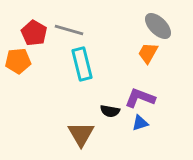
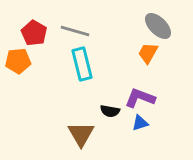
gray line: moved 6 px right, 1 px down
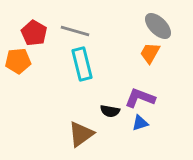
orange trapezoid: moved 2 px right
brown triangle: rotated 24 degrees clockwise
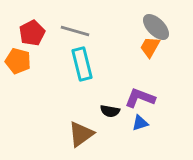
gray ellipse: moved 2 px left, 1 px down
red pentagon: moved 2 px left; rotated 15 degrees clockwise
orange trapezoid: moved 6 px up
orange pentagon: rotated 20 degrees clockwise
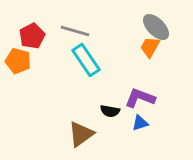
red pentagon: moved 3 px down
cyan rectangle: moved 4 px right, 4 px up; rotated 20 degrees counterclockwise
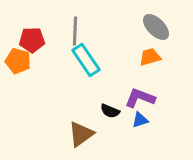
gray line: rotated 76 degrees clockwise
red pentagon: moved 4 px down; rotated 25 degrees clockwise
orange trapezoid: moved 10 px down; rotated 45 degrees clockwise
black semicircle: rotated 12 degrees clockwise
blue triangle: moved 3 px up
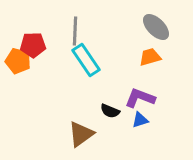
red pentagon: moved 1 px right, 5 px down
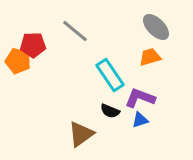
gray line: rotated 52 degrees counterclockwise
cyan rectangle: moved 24 px right, 15 px down
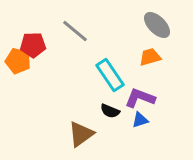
gray ellipse: moved 1 px right, 2 px up
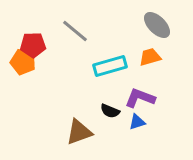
orange pentagon: moved 5 px right, 1 px down
cyan rectangle: moved 9 px up; rotated 72 degrees counterclockwise
blue triangle: moved 3 px left, 2 px down
brown triangle: moved 2 px left, 2 px up; rotated 16 degrees clockwise
